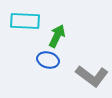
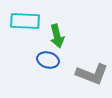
green arrow: rotated 140 degrees clockwise
gray L-shape: moved 2 px up; rotated 16 degrees counterclockwise
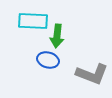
cyan rectangle: moved 8 px right
green arrow: rotated 20 degrees clockwise
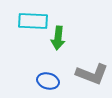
green arrow: moved 1 px right, 2 px down
blue ellipse: moved 21 px down
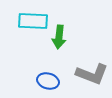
green arrow: moved 1 px right, 1 px up
